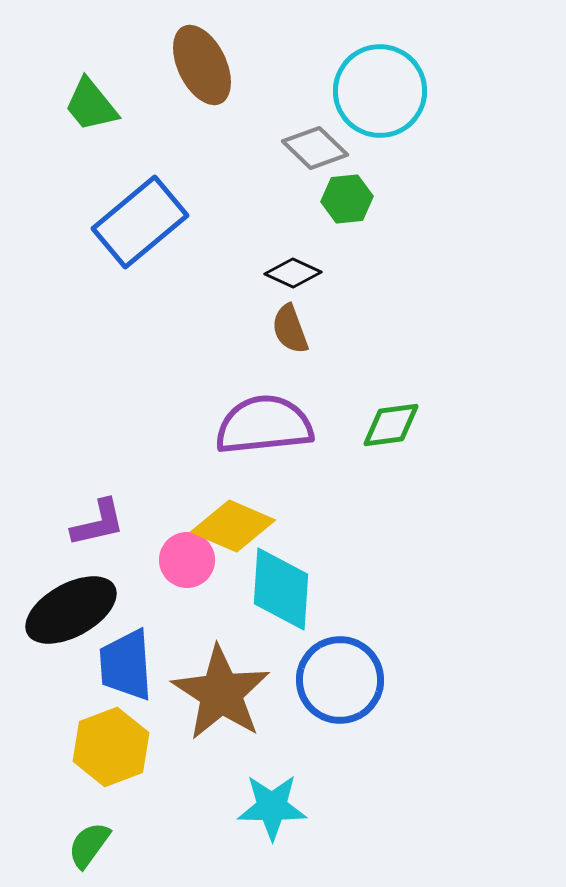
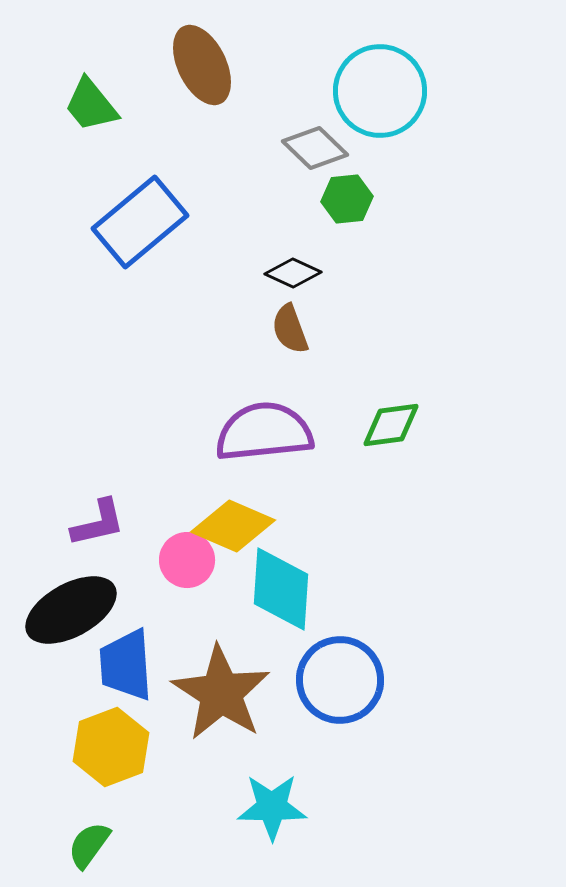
purple semicircle: moved 7 px down
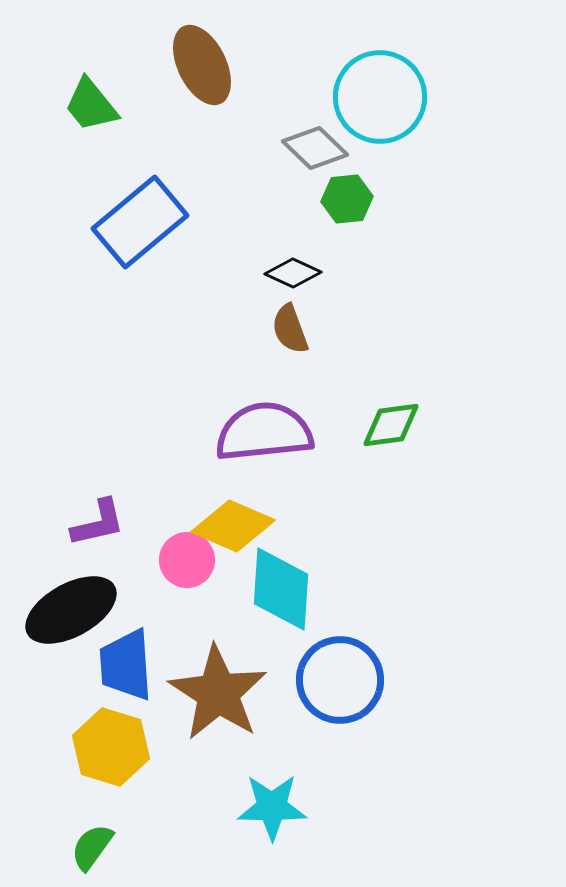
cyan circle: moved 6 px down
brown star: moved 3 px left
yellow hexagon: rotated 22 degrees counterclockwise
green semicircle: moved 3 px right, 2 px down
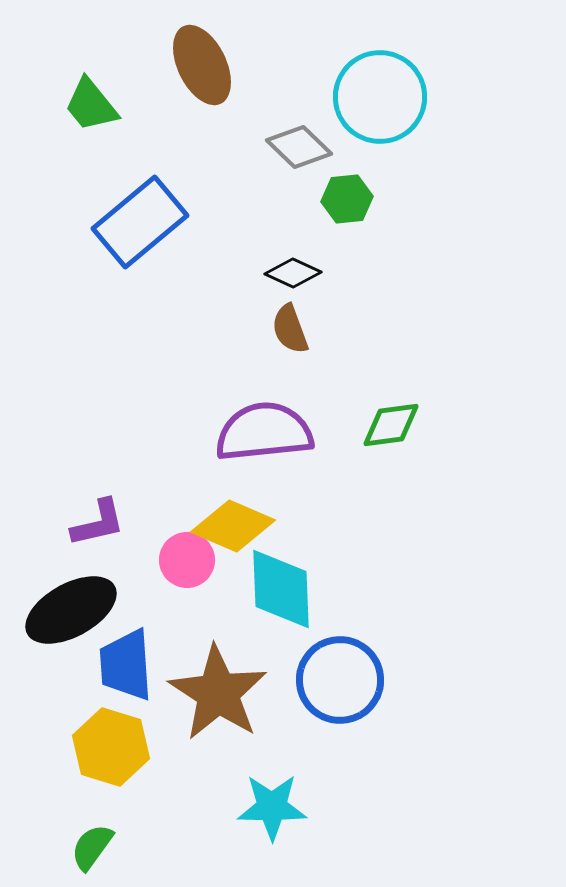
gray diamond: moved 16 px left, 1 px up
cyan diamond: rotated 6 degrees counterclockwise
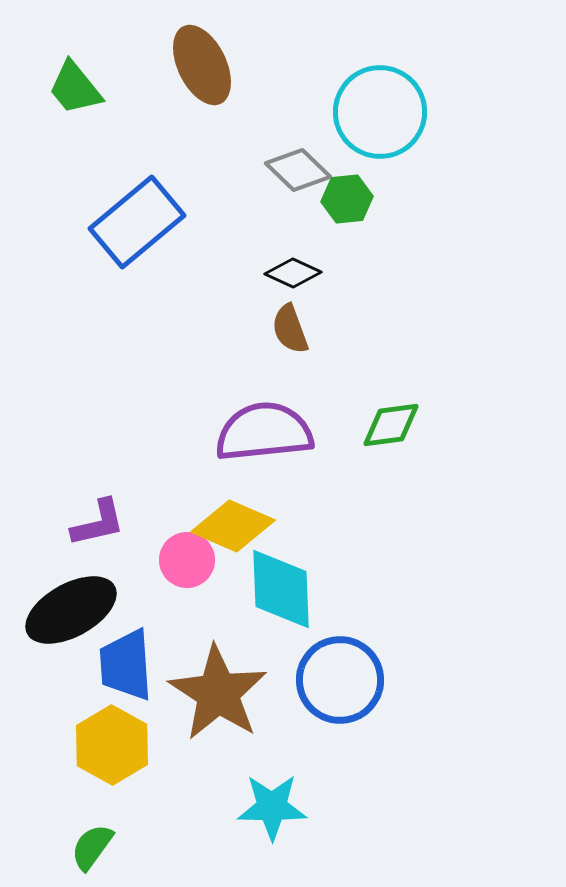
cyan circle: moved 15 px down
green trapezoid: moved 16 px left, 17 px up
gray diamond: moved 1 px left, 23 px down
blue rectangle: moved 3 px left
yellow hexagon: moved 1 px right, 2 px up; rotated 12 degrees clockwise
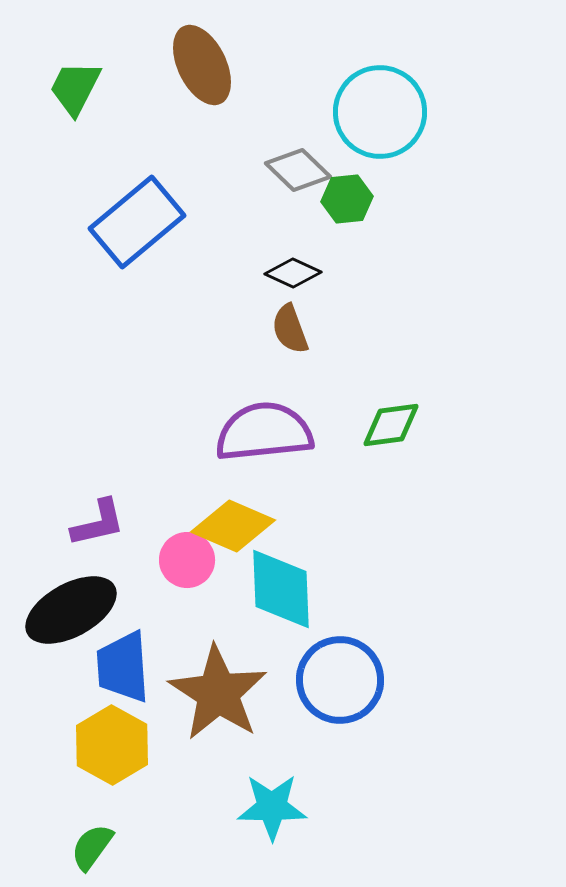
green trapezoid: rotated 66 degrees clockwise
blue trapezoid: moved 3 px left, 2 px down
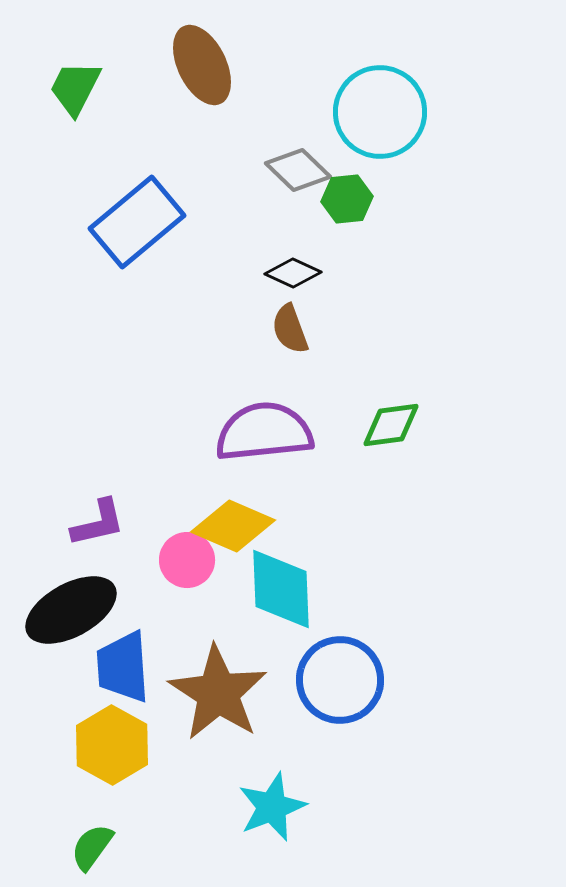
cyan star: rotated 22 degrees counterclockwise
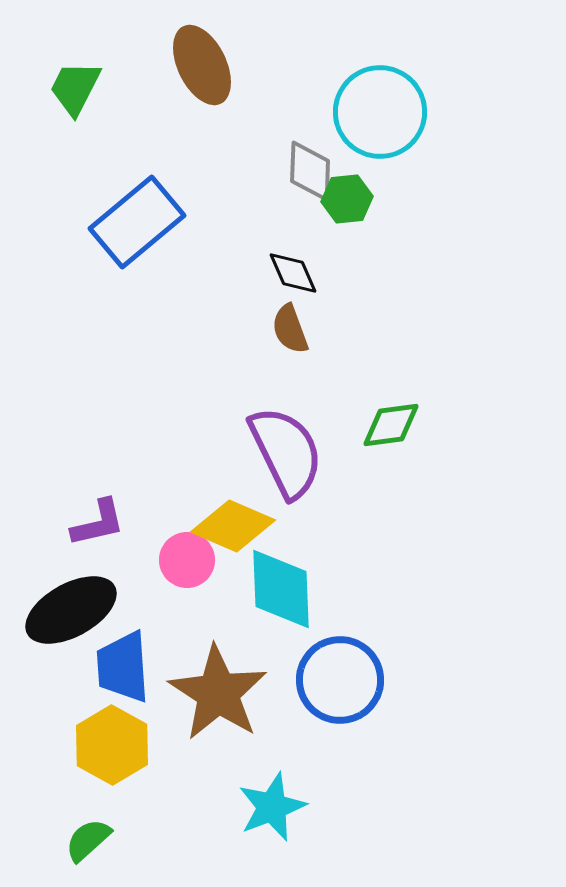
gray diamond: moved 12 px right, 1 px down; rotated 48 degrees clockwise
black diamond: rotated 42 degrees clockwise
purple semicircle: moved 22 px right, 20 px down; rotated 70 degrees clockwise
green semicircle: moved 4 px left, 7 px up; rotated 12 degrees clockwise
